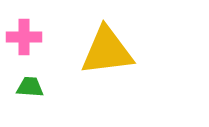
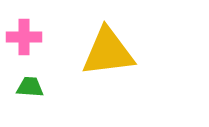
yellow triangle: moved 1 px right, 1 px down
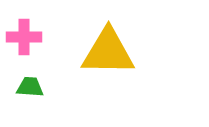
yellow triangle: rotated 8 degrees clockwise
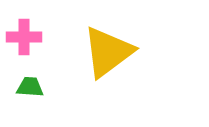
yellow triangle: rotated 38 degrees counterclockwise
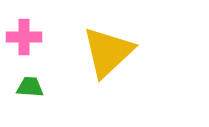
yellow triangle: rotated 6 degrees counterclockwise
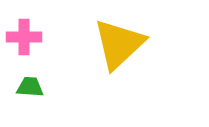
yellow triangle: moved 11 px right, 8 px up
